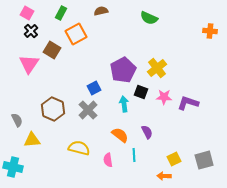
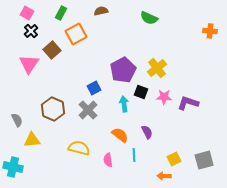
brown square: rotated 18 degrees clockwise
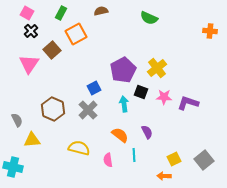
gray square: rotated 24 degrees counterclockwise
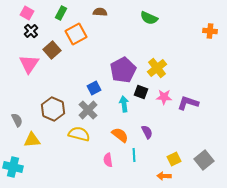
brown semicircle: moved 1 px left, 1 px down; rotated 16 degrees clockwise
yellow semicircle: moved 14 px up
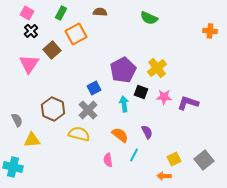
cyan line: rotated 32 degrees clockwise
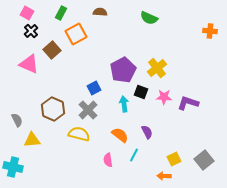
pink triangle: rotated 40 degrees counterclockwise
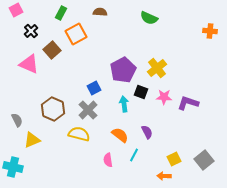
pink square: moved 11 px left, 3 px up; rotated 32 degrees clockwise
yellow triangle: rotated 18 degrees counterclockwise
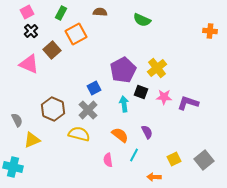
pink square: moved 11 px right, 2 px down
green semicircle: moved 7 px left, 2 px down
orange arrow: moved 10 px left, 1 px down
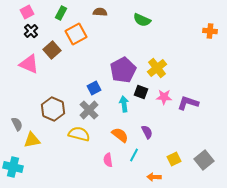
gray cross: moved 1 px right
gray semicircle: moved 4 px down
yellow triangle: rotated 12 degrees clockwise
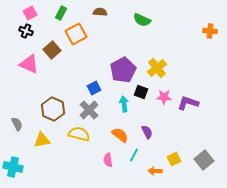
pink square: moved 3 px right, 1 px down
black cross: moved 5 px left; rotated 24 degrees counterclockwise
yellow triangle: moved 10 px right
orange arrow: moved 1 px right, 6 px up
